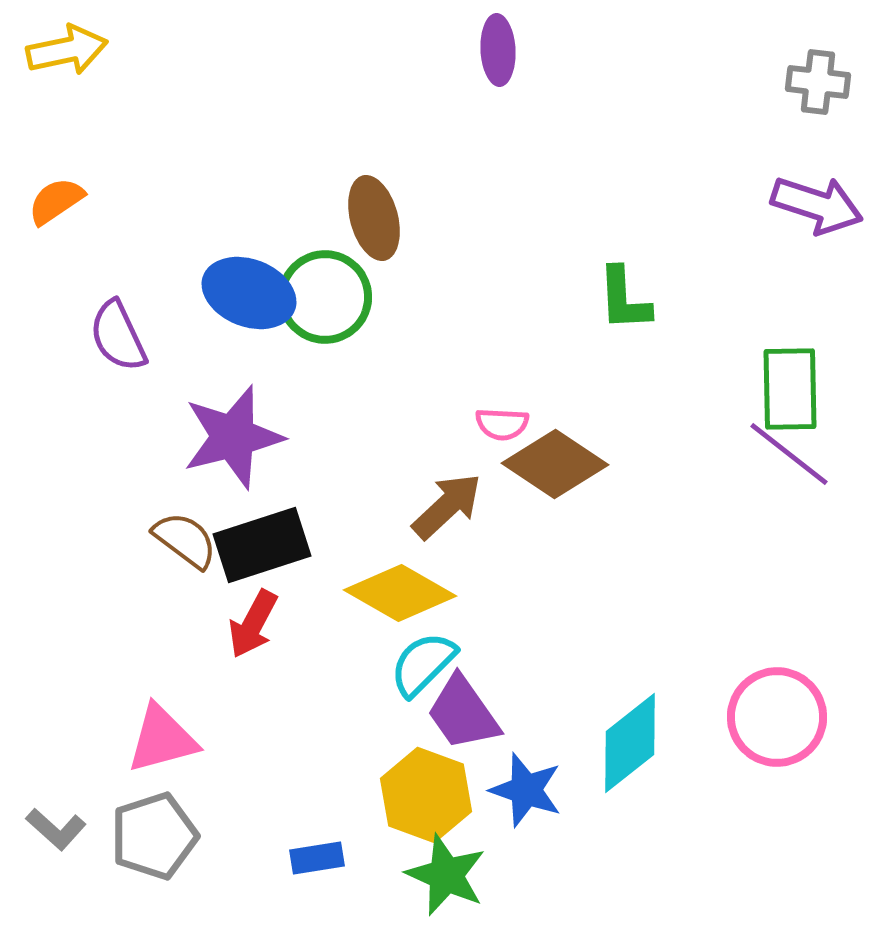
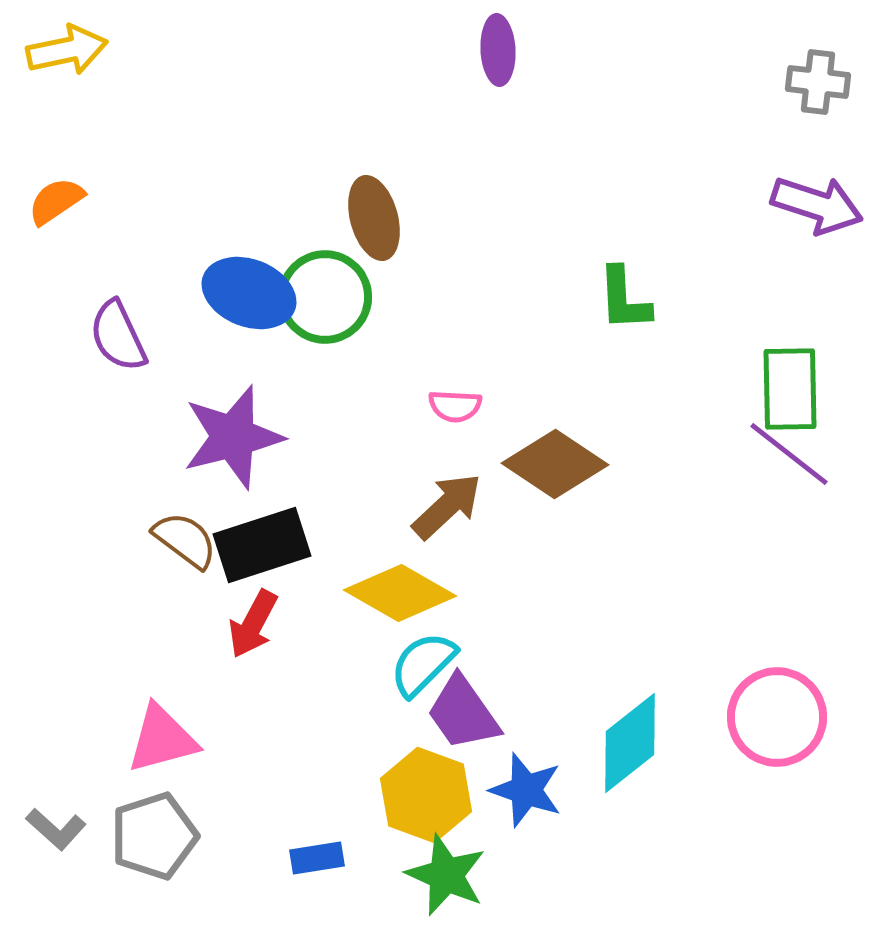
pink semicircle: moved 47 px left, 18 px up
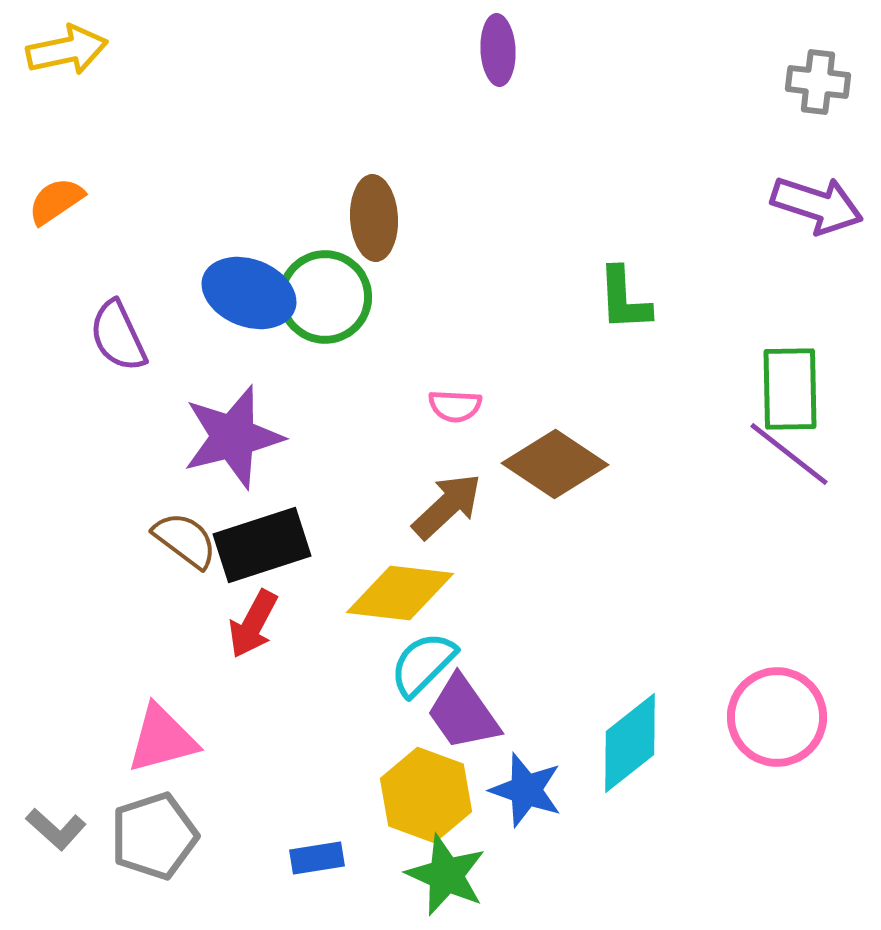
brown ellipse: rotated 12 degrees clockwise
yellow diamond: rotated 23 degrees counterclockwise
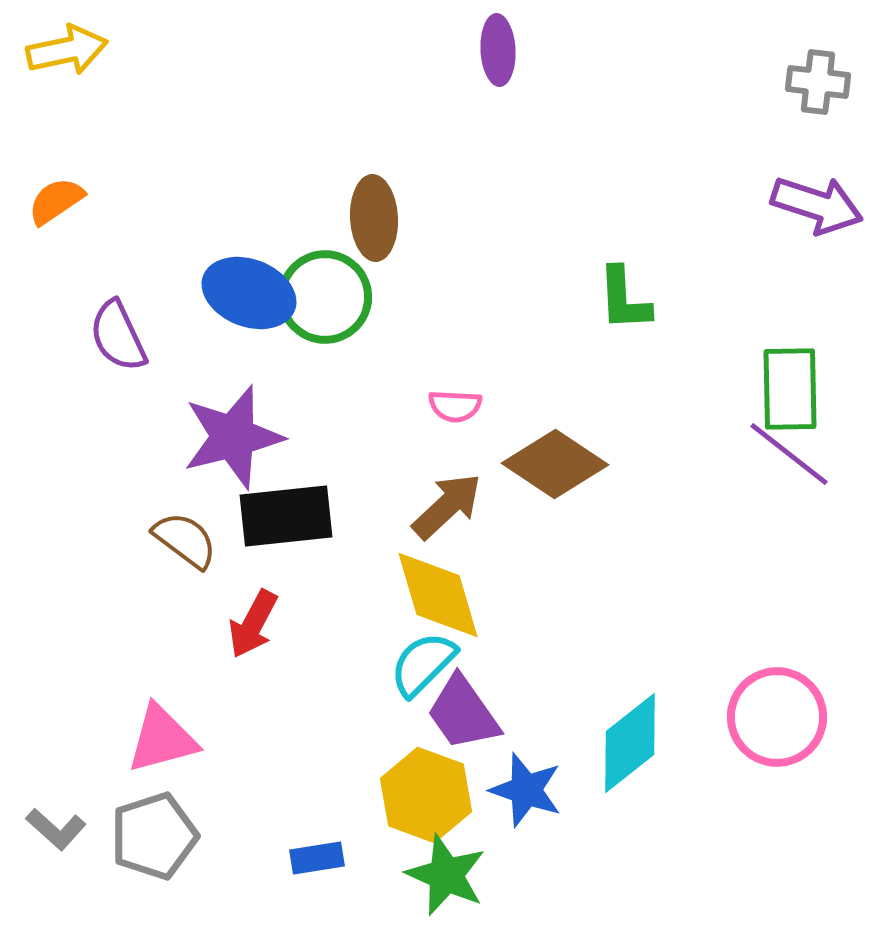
black rectangle: moved 24 px right, 29 px up; rotated 12 degrees clockwise
yellow diamond: moved 38 px right, 2 px down; rotated 67 degrees clockwise
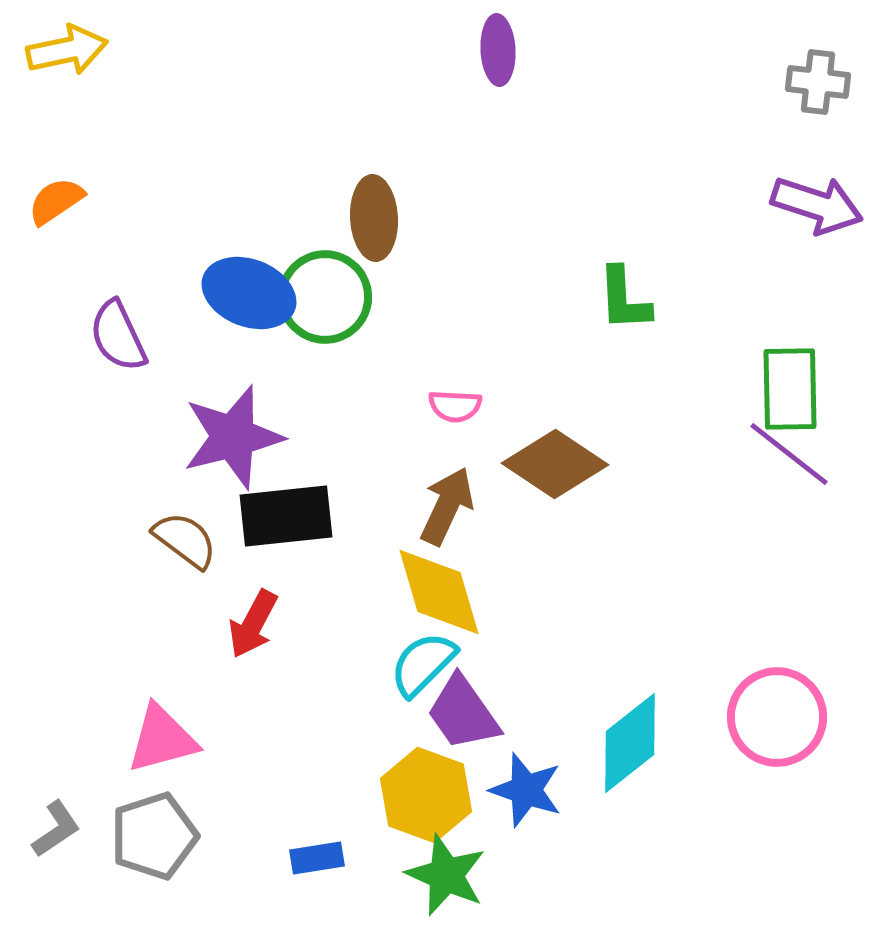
brown arrow: rotated 22 degrees counterclockwise
yellow diamond: moved 1 px right, 3 px up
gray L-shape: rotated 76 degrees counterclockwise
